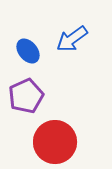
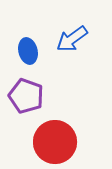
blue ellipse: rotated 25 degrees clockwise
purple pentagon: rotated 28 degrees counterclockwise
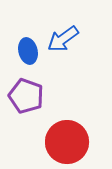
blue arrow: moved 9 px left
red circle: moved 12 px right
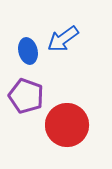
red circle: moved 17 px up
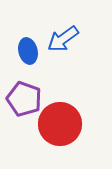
purple pentagon: moved 2 px left, 3 px down
red circle: moved 7 px left, 1 px up
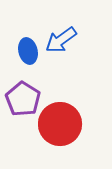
blue arrow: moved 2 px left, 1 px down
purple pentagon: moved 1 px left; rotated 12 degrees clockwise
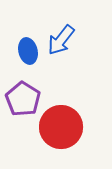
blue arrow: rotated 16 degrees counterclockwise
red circle: moved 1 px right, 3 px down
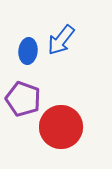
blue ellipse: rotated 20 degrees clockwise
purple pentagon: rotated 12 degrees counterclockwise
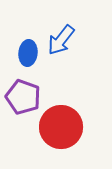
blue ellipse: moved 2 px down
purple pentagon: moved 2 px up
